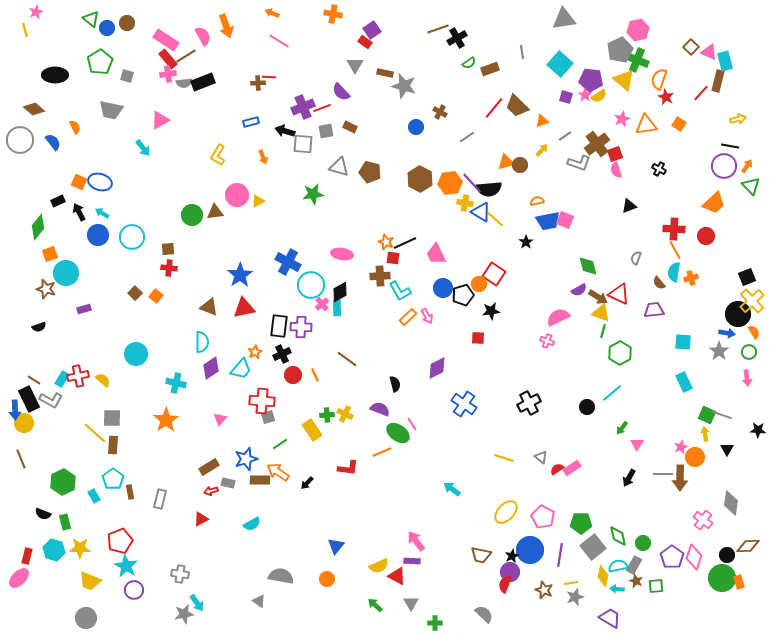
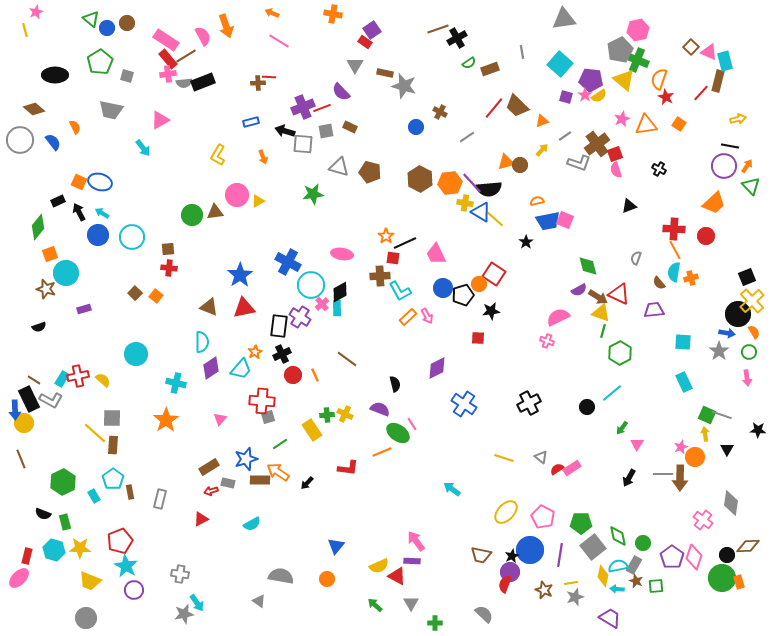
orange star at (386, 242): moved 6 px up; rotated 14 degrees clockwise
purple cross at (301, 327): moved 1 px left, 10 px up; rotated 30 degrees clockwise
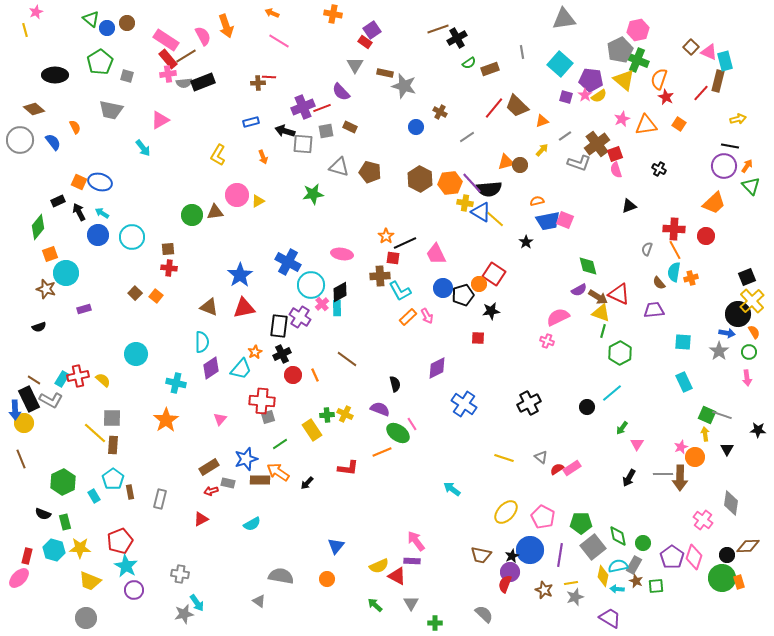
gray semicircle at (636, 258): moved 11 px right, 9 px up
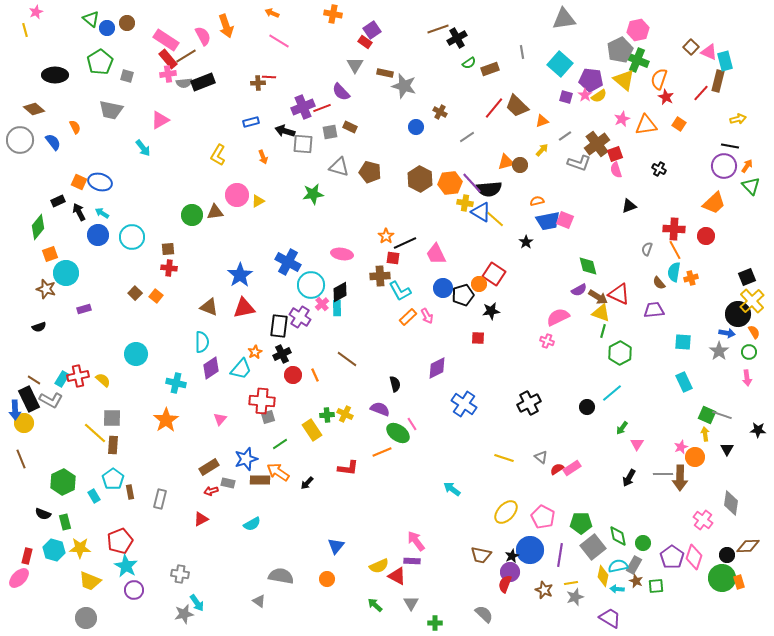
gray square at (326, 131): moved 4 px right, 1 px down
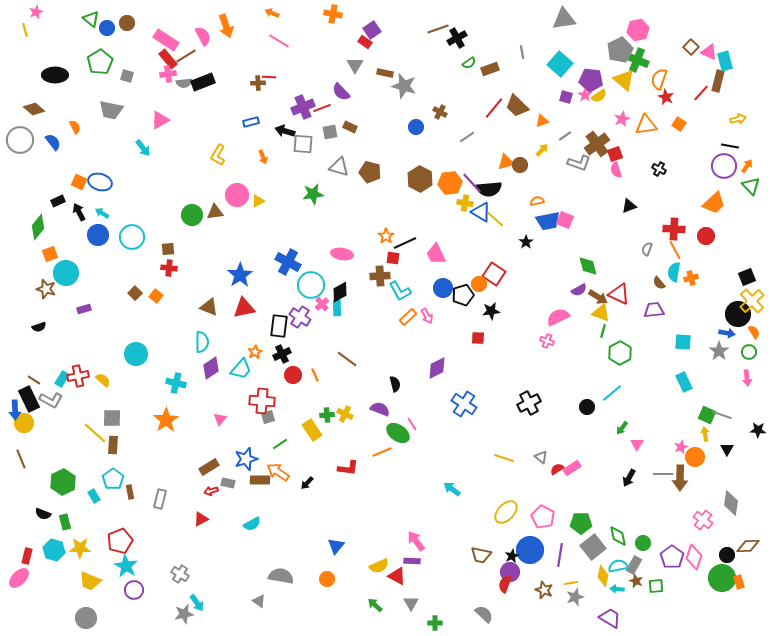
gray cross at (180, 574): rotated 24 degrees clockwise
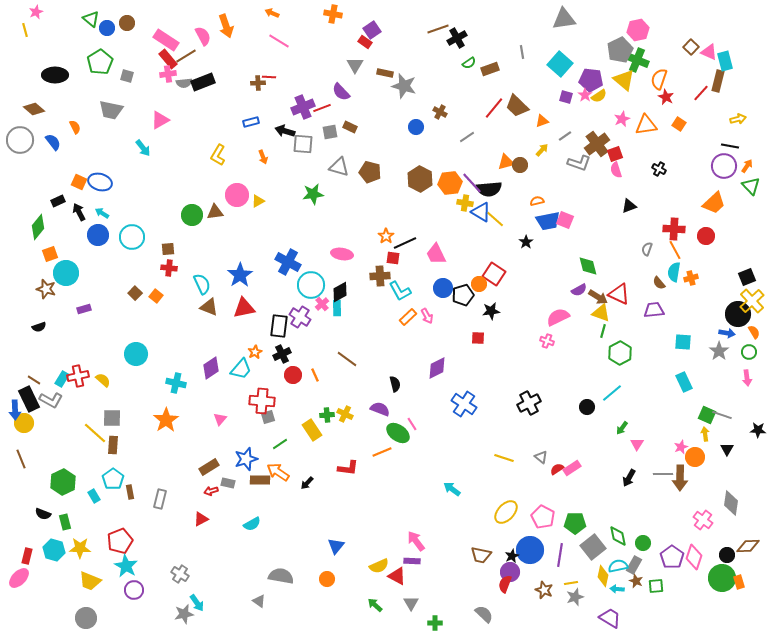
cyan semicircle at (202, 342): moved 58 px up; rotated 25 degrees counterclockwise
green pentagon at (581, 523): moved 6 px left
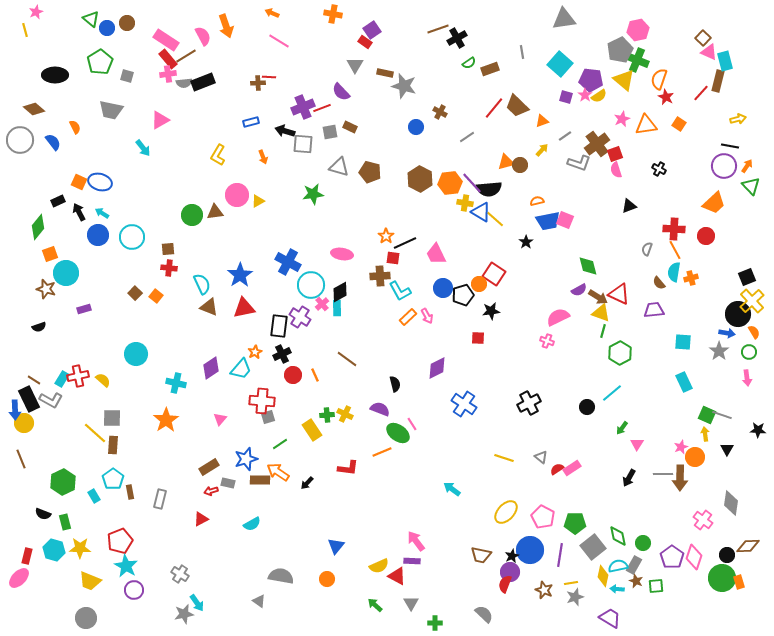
brown square at (691, 47): moved 12 px right, 9 px up
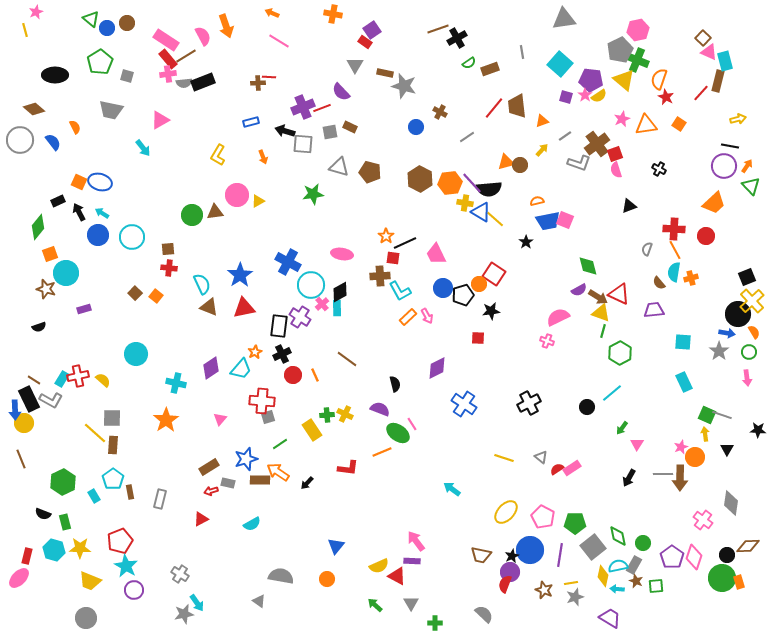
brown trapezoid at (517, 106): rotated 40 degrees clockwise
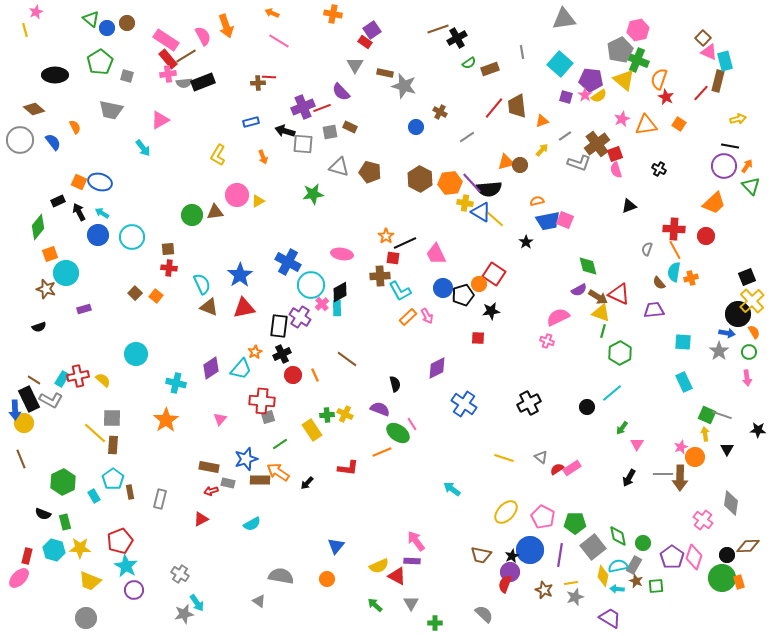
brown rectangle at (209, 467): rotated 42 degrees clockwise
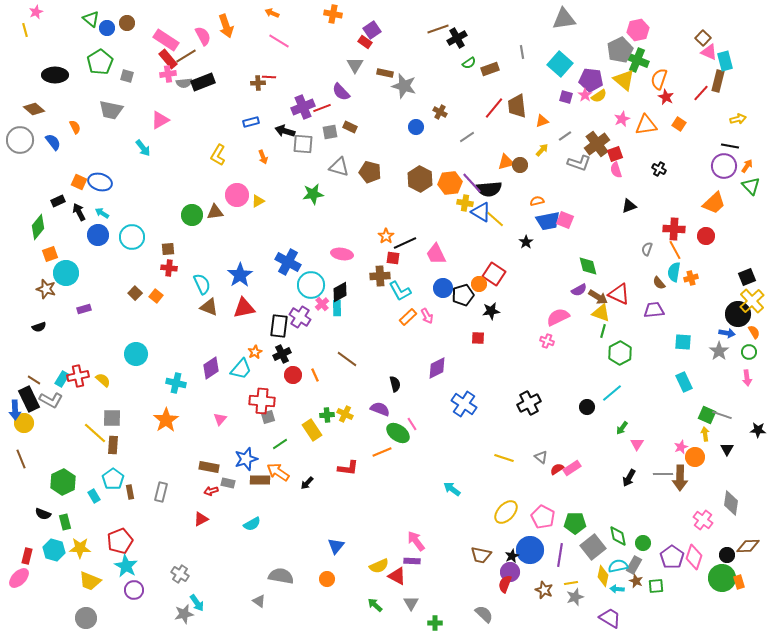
gray rectangle at (160, 499): moved 1 px right, 7 px up
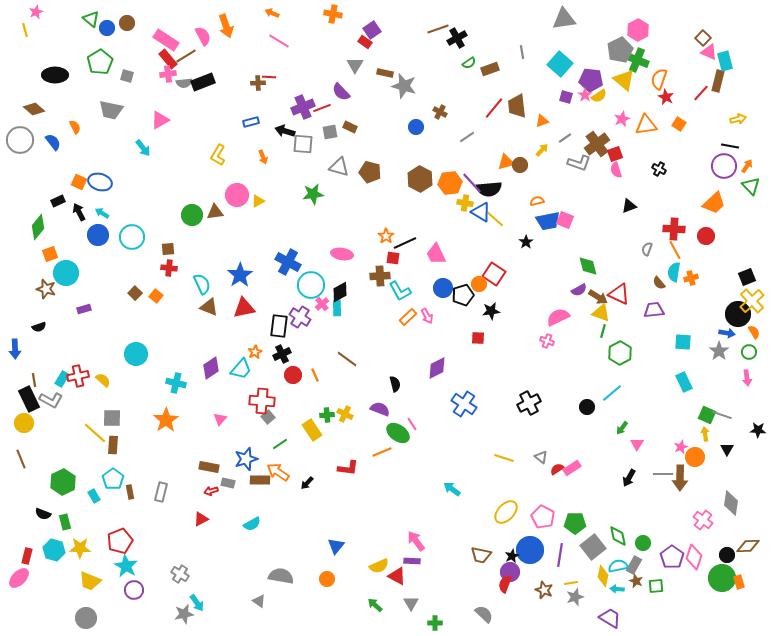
pink hexagon at (638, 30): rotated 15 degrees counterclockwise
gray line at (565, 136): moved 2 px down
brown line at (34, 380): rotated 48 degrees clockwise
blue arrow at (15, 410): moved 61 px up
gray square at (268, 417): rotated 24 degrees counterclockwise
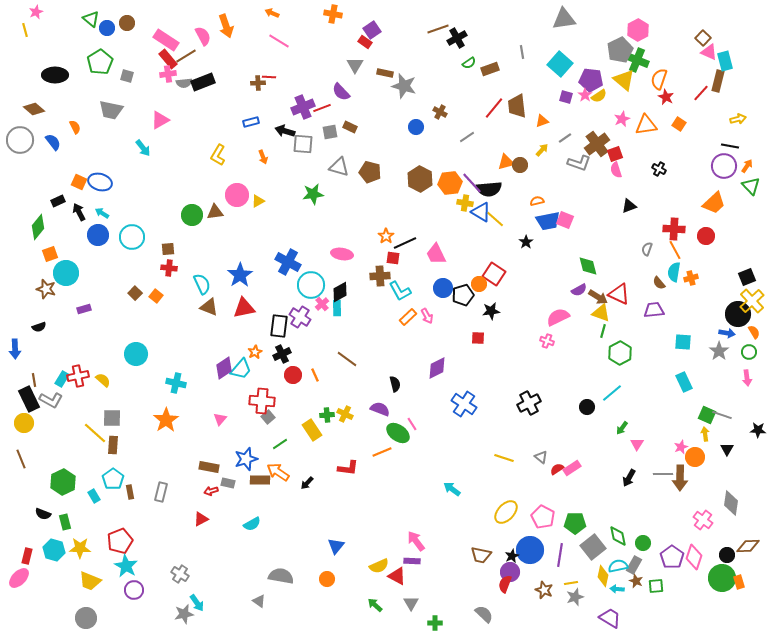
purple diamond at (211, 368): moved 13 px right
